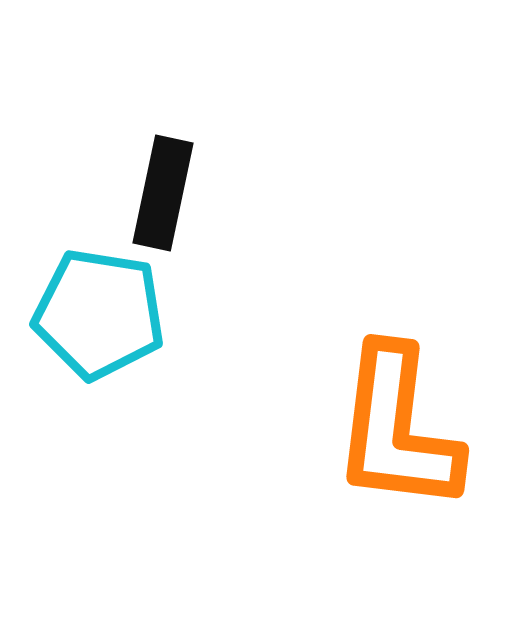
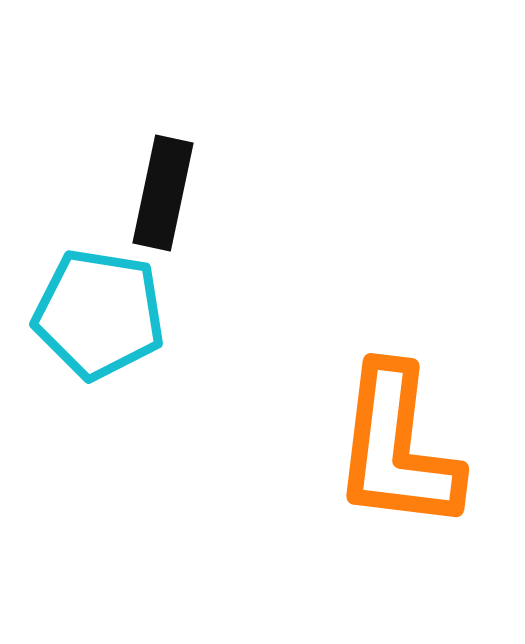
orange L-shape: moved 19 px down
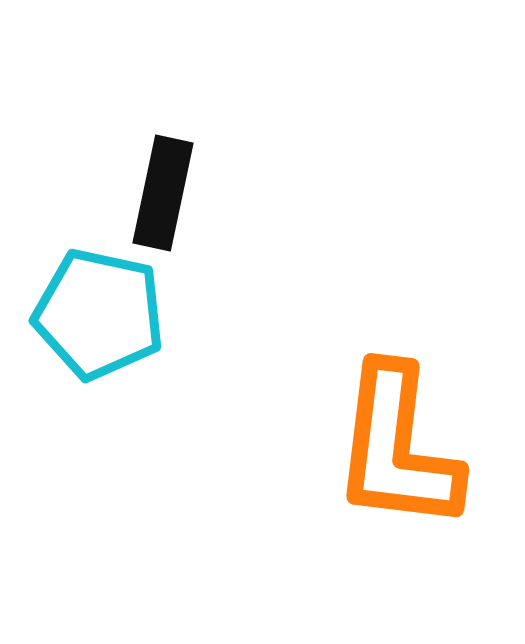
cyan pentagon: rotated 3 degrees clockwise
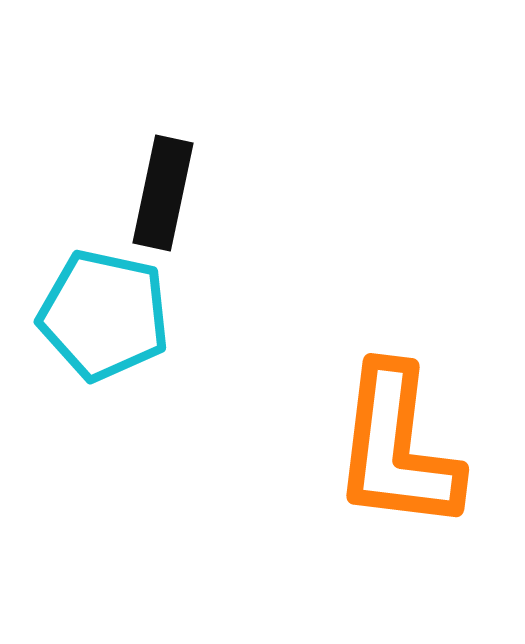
cyan pentagon: moved 5 px right, 1 px down
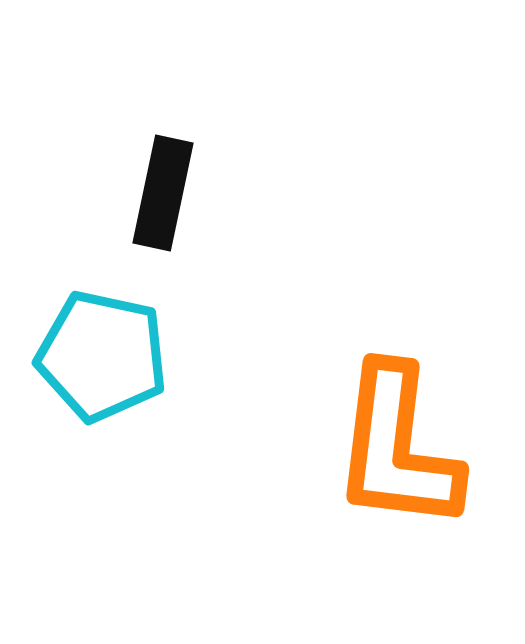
cyan pentagon: moved 2 px left, 41 px down
